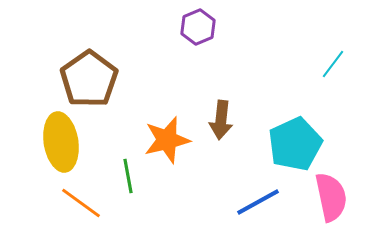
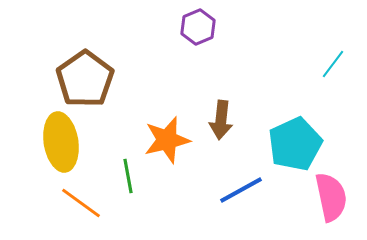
brown pentagon: moved 4 px left
blue line: moved 17 px left, 12 px up
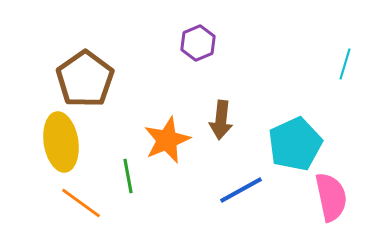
purple hexagon: moved 16 px down
cyan line: moved 12 px right; rotated 20 degrees counterclockwise
orange star: rotated 9 degrees counterclockwise
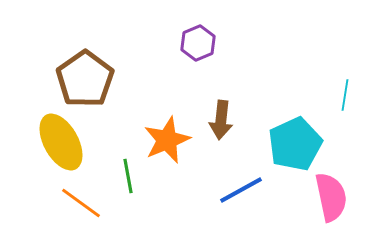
cyan line: moved 31 px down; rotated 8 degrees counterclockwise
yellow ellipse: rotated 20 degrees counterclockwise
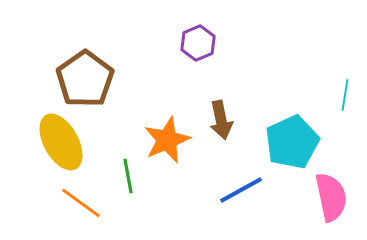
brown arrow: rotated 18 degrees counterclockwise
cyan pentagon: moved 3 px left, 2 px up
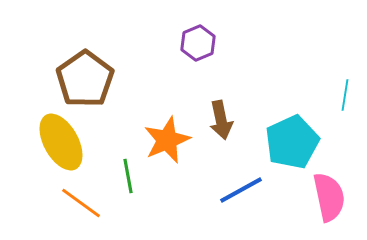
pink semicircle: moved 2 px left
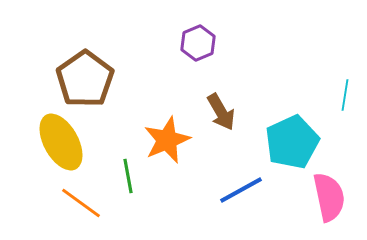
brown arrow: moved 8 px up; rotated 18 degrees counterclockwise
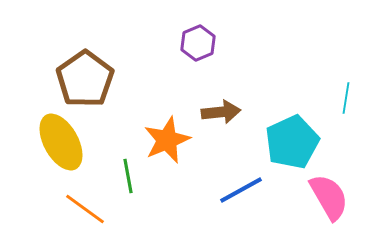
cyan line: moved 1 px right, 3 px down
brown arrow: rotated 66 degrees counterclockwise
pink semicircle: rotated 18 degrees counterclockwise
orange line: moved 4 px right, 6 px down
